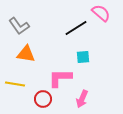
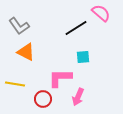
orange triangle: moved 2 px up; rotated 18 degrees clockwise
pink arrow: moved 4 px left, 2 px up
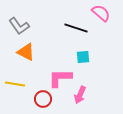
black line: rotated 50 degrees clockwise
pink arrow: moved 2 px right, 2 px up
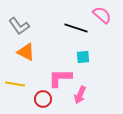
pink semicircle: moved 1 px right, 2 px down
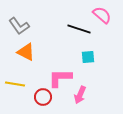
black line: moved 3 px right, 1 px down
cyan square: moved 5 px right
red circle: moved 2 px up
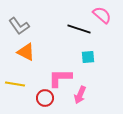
red circle: moved 2 px right, 1 px down
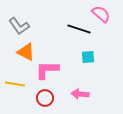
pink semicircle: moved 1 px left, 1 px up
pink L-shape: moved 13 px left, 8 px up
pink arrow: moved 1 px up; rotated 72 degrees clockwise
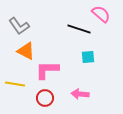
orange triangle: moved 1 px up
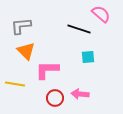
gray L-shape: moved 2 px right; rotated 120 degrees clockwise
orange triangle: rotated 18 degrees clockwise
red circle: moved 10 px right
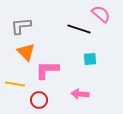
orange triangle: moved 1 px down
cyan square: moved 2 px right, 2 px down
red circle: moved 16 px left, 2 px down
